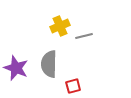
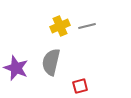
gray line: moved 3 px right, 10 px up
gray semicircle: moved 2 px right, 2 px up; rotated 12 degrees clockwise
red square: moved 7 px right
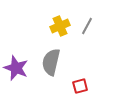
gray line: rotated 48 degrees counterclockwise
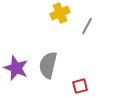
yellow cross: moved 13 px up
gray semicircle: moved 3 px left, 3 px down
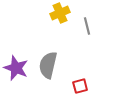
gray line: rotated 42 degrees counterclockwise
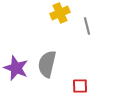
gray semicircle: moved 1 px left, 1 px up
red square: rotated 14 degrees clockwise
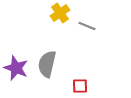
yellow cross: rotated 12 degrees counterclockwise
gray line: rotated 54 degrees counterclockwise
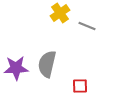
purple star: rotated 25 degrees counterclockwise
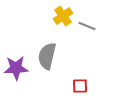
yellow cross: moved 3 px right, 3 px down
gray semicircle: moved 8 px up
